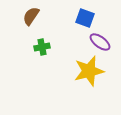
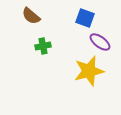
brown semicircle: rotated 84 degrees counterclockwise
green cross: moved 1 px right, 1 px up
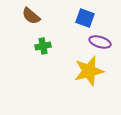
purple ellipse: rotated 20 degrees counterclockwise
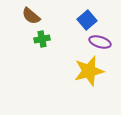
blue square: moved 2 px right, 2 px down; rotated 30 degrees clockwise
green cross: moved 1 px left, 7 px up
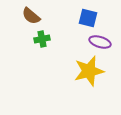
blue square: moved 1 px right, 2 px up; rotated 36 degrees counterclockwise
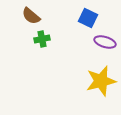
blue square: rotated 12 degrees clockwise
purple ellipse: moved 5 px right
yellow star: moved 12 px right, 10 px down
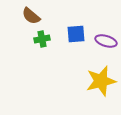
blue square: moved 12 px left, 16 px down; rotated 30 degrees counterclockwise
purple ellipse: moved 1 px right, 1 px up
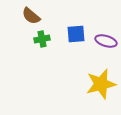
yellow star: moved 3 px down
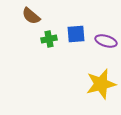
green cross: moved 7 px right
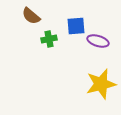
blue square: moved 8 px up
purple ellipse: moved 8 px left
